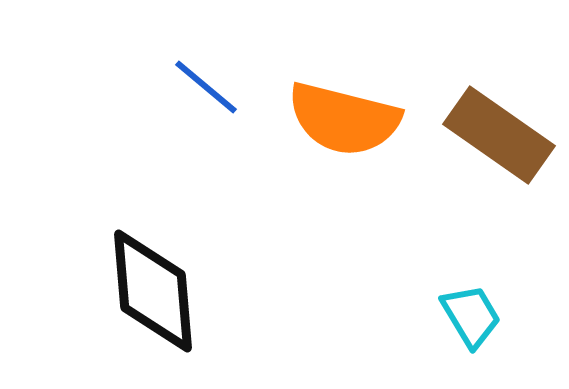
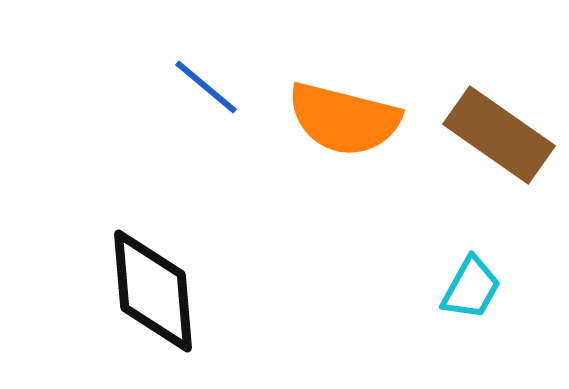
cyan trapezoid: moved 28 px up; rotated 60 degrees clockwise
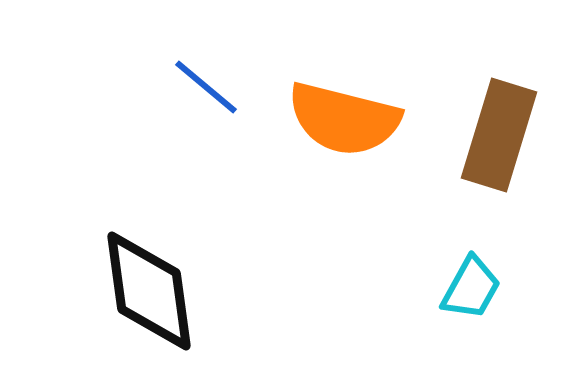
brown rectangle: rotated 72 degrees clockwise
black diamond: moved 4 px left; rotated 3 degrees counterclockwise
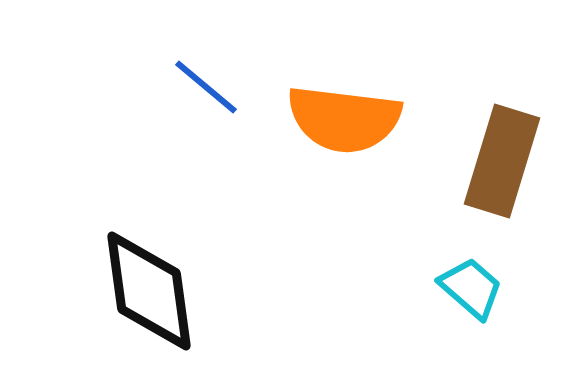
orange semicircle: rotated 7 degrees counterclockwise
brown rectangle: moved 3 px right, 26 px down
cyan trapezoid: rotated 78 degrees counterclockwise
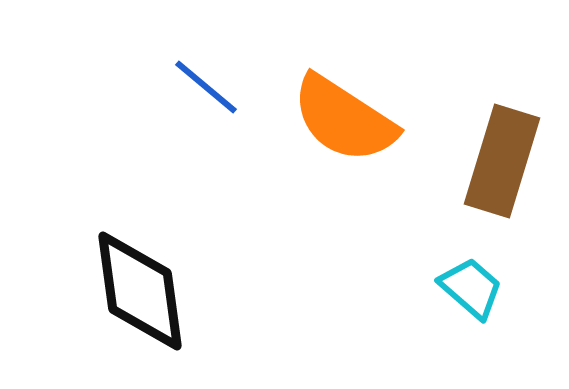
orange semicircle: rotated 26 degrees clockwise
black diamond: moved 9 px left
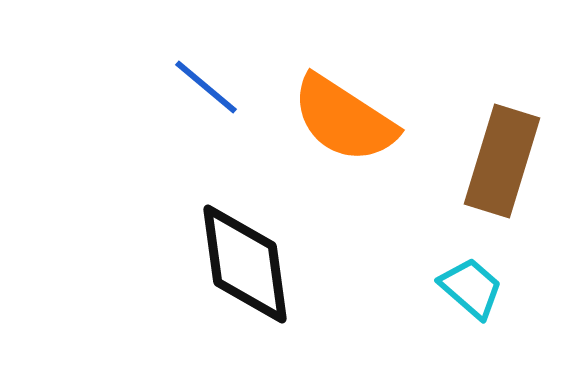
black diamond: moved 105 px right, 27 px up
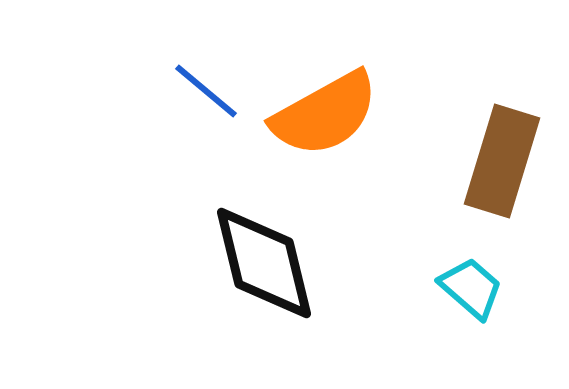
blue line: moved 4 px down
orange semicircle: moved 19 px left, 5 px up; rotated 62 degrees counterclockwise
black diamond: moved 19 px right, 1 px up; rotated 6 degrees counterclockwise
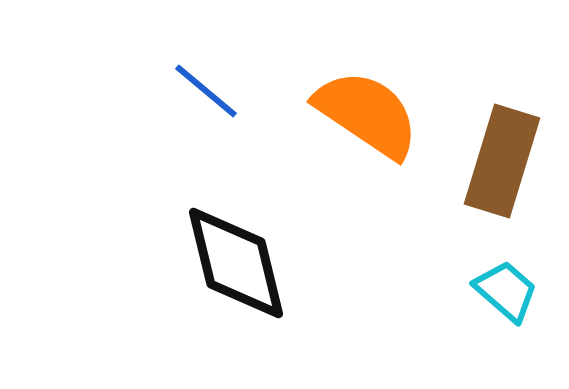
orange semicircle: moved 42 px right; rotated 117 degrees counterclockwise
black diamond: moved 28 px left
cyan trapezoid: moved 35 px right, 3 px down
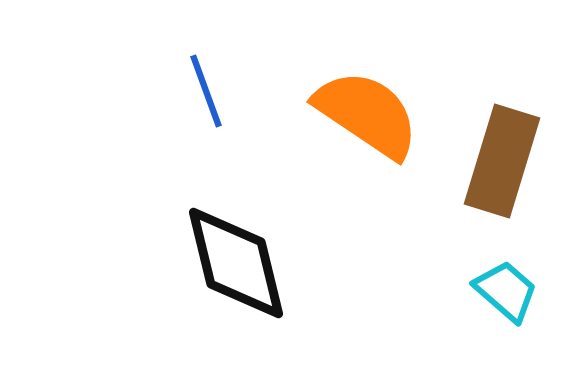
blue line: rotated 30 degrees clockwise
